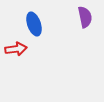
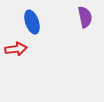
blue ellipse: moved 2 px left, 2 px up
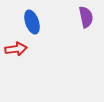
purple semicircle: moved 1 px right
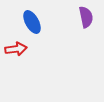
blue ellipse: rotated 10 degrees counterclockwise
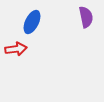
blue ellipse: rotated 55 degrees clockwise
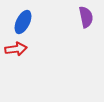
blue ellipse: moved 9 px left
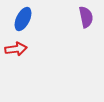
blue ellipse: moved 3 px up
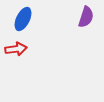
purple semicircle: rotated 30 degrees clockwise
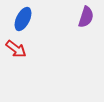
red arrow: rotated 45 degrees clockwise
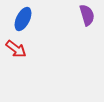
purple semicircle: moved 1 px right, 2 px up; rotated 35 degrees counterclockwise
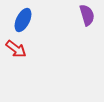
blue ellipse: moved 1 px down
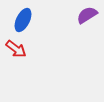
purple semicircle: rotated 105 degrees counterclockwise
